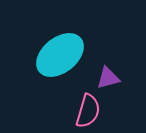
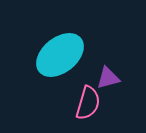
pink semicircle: moved 8 px up
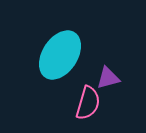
cyan ellipse: rotated 18 degrees counterclockwise
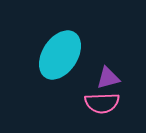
pink semicircle: moved 14 px right; rotated 72 degrees clockwise
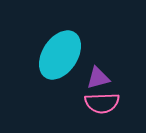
purple triangle: moved 10 px left
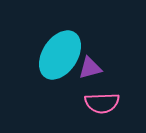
purple triangle: moved 8 px left, 10 px up
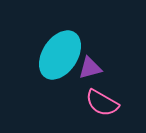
pink semicircle: rotated 32 degrees clockwise
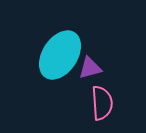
pink semicircle: rotated 124 degrees counterclockwise
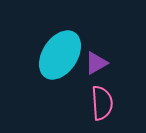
purple triangle: moved 6 px right, 5 px up; rotated 15 degrees counterclockwise
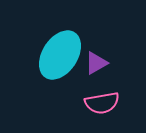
pink semicircle: rotated 84 degrees clockwise
